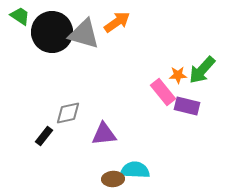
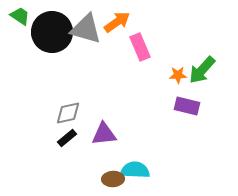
gray triangle: moved 2 px right, 5 px up
pink rectangle: moved 23 px left, 45 px up; rotated 16 degrees clockwise
black rectangle: moved 23 px right, 2 px down; rotated 12 degrees clockwise
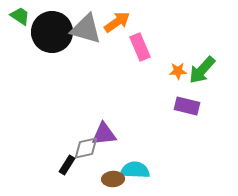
orange star: moved 4 px up
gray diamond: moved 18 px right, 35 px down
black rectangle: moved 27 px down; rotated 18 degrees counterclockwise
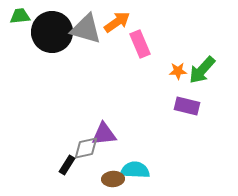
green trapezoid: rotated 40 degrees counterclockwise
pink rectangle: moved 3 px up
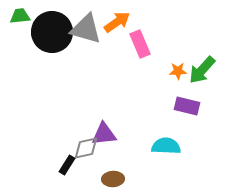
cyan semicircle: moved 31 px right, 24 px up
